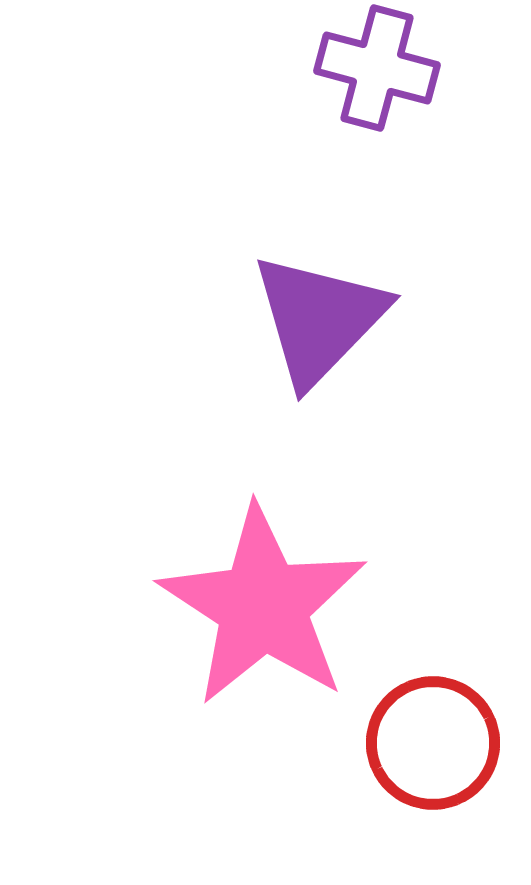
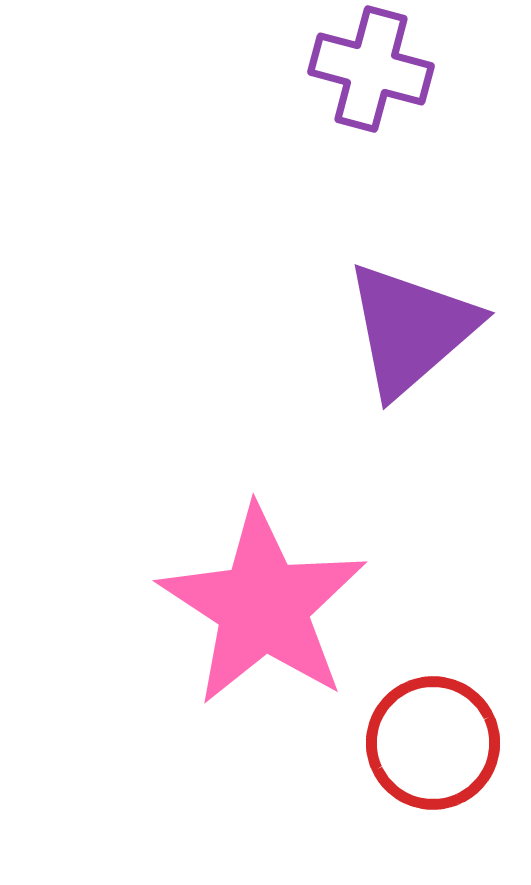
purple cross: moved 6 px left, 1 px down
purple triangle: moved 92 px right, 10 px down; rotated 5 degrees clockwise
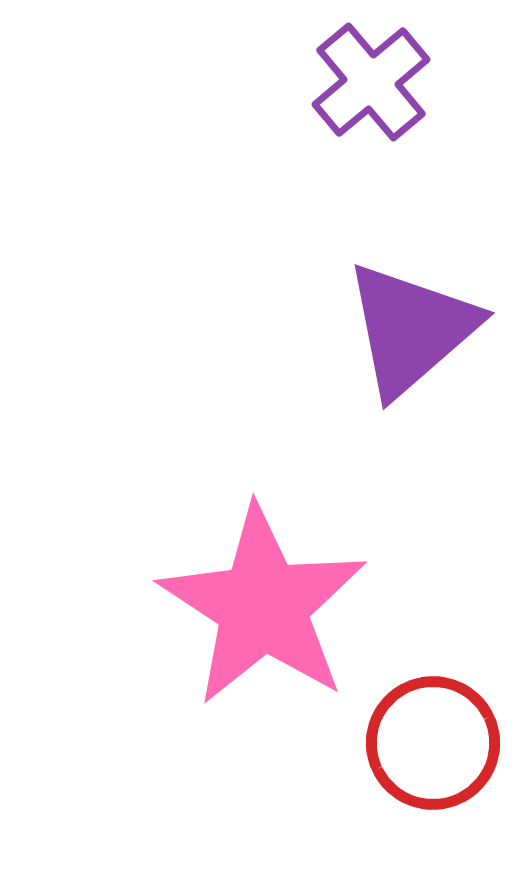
purple cross: moved 13 px down; rotated 35 degrees clockwise
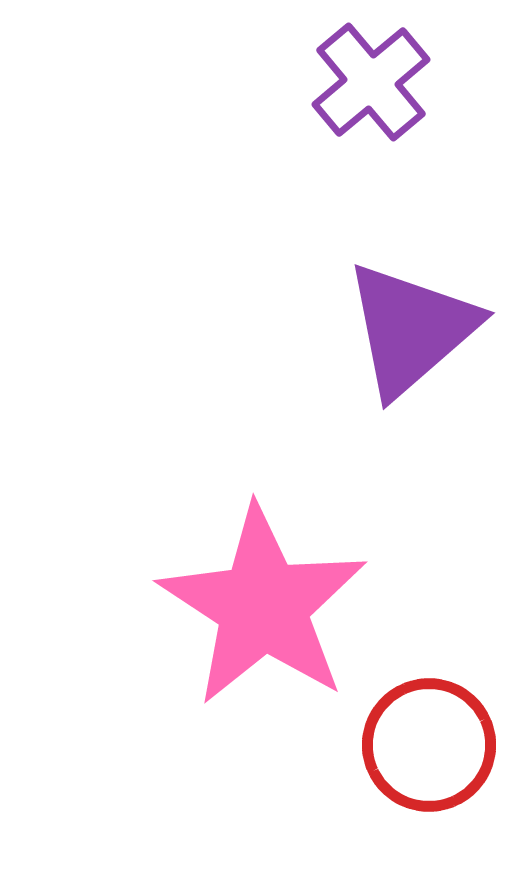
red circle: moved 4 px left, 2 px down
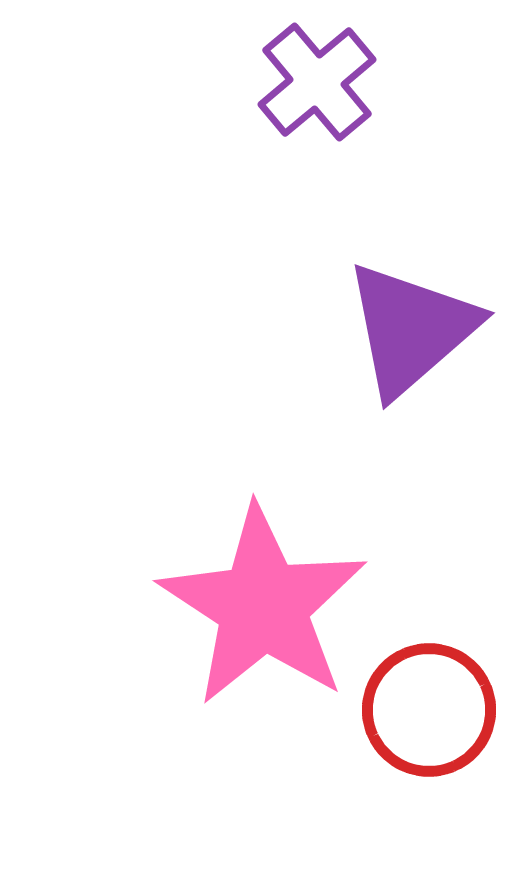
purple cross: moved 54 px left
red circle: moved 35 px up
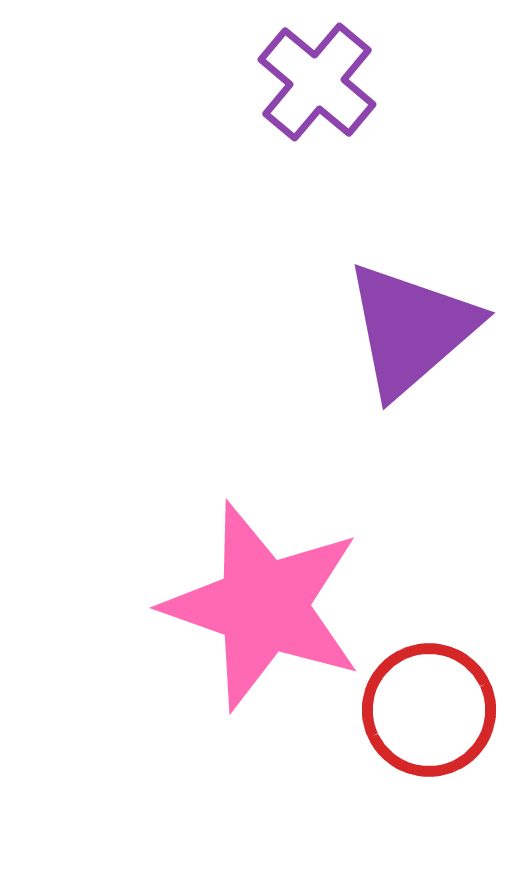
purple cross: rotated 10 degrees counterclockwise
pink star: rotated 14 degrees counterclockwise
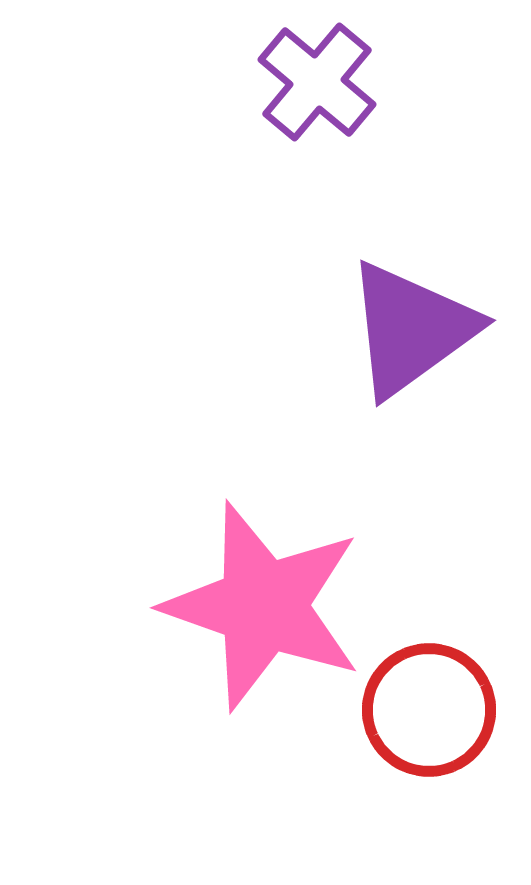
purple triangle: rotated 5 degrees clockwise
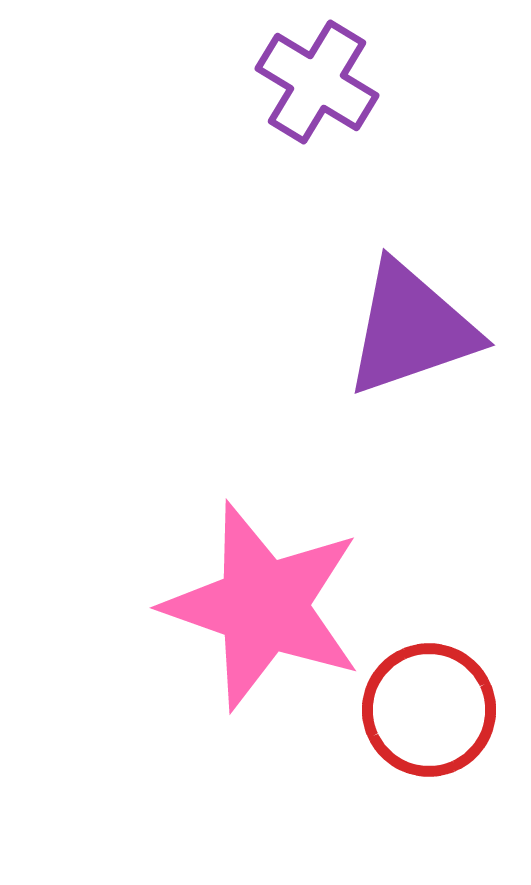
purple cross: rotated 9 degrees counterclockwise
purple triangle: rotated 17 degrees clockwise
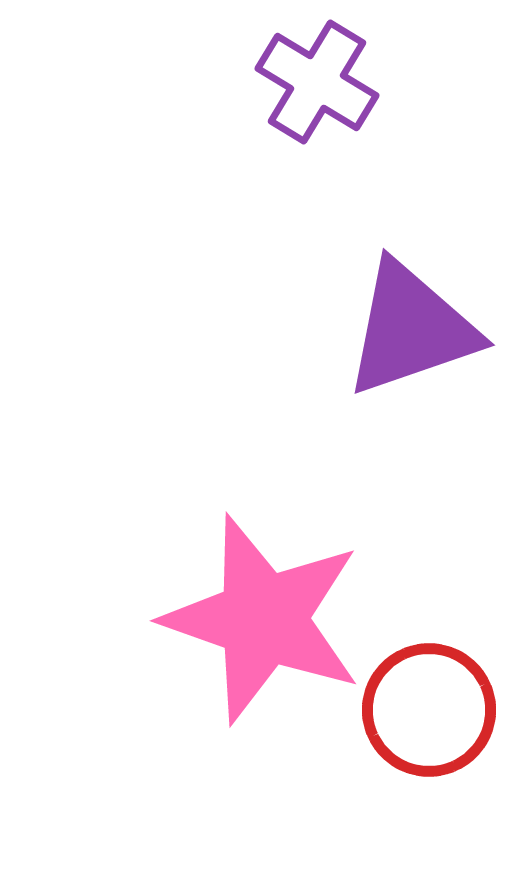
pink star: moved 13 px down
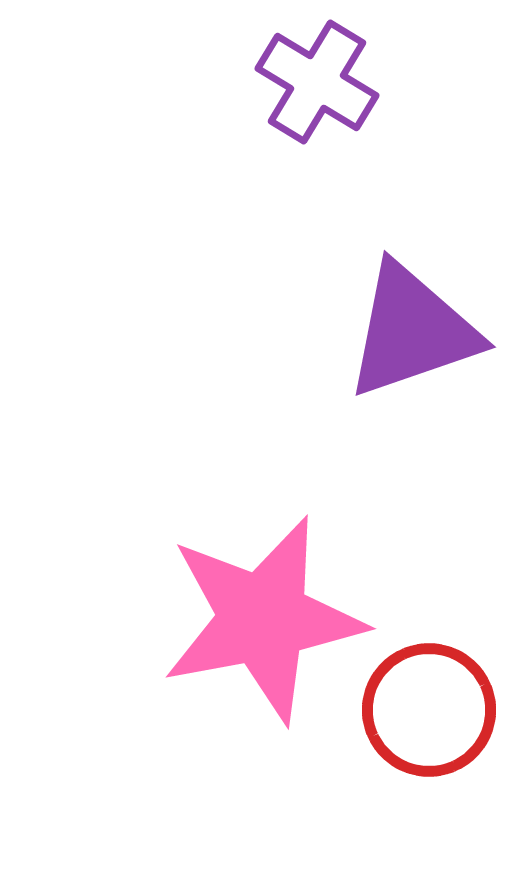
purple triangle: moved 1 px right, 2 px down
pink star: rotated 30 degrees counterclockwise
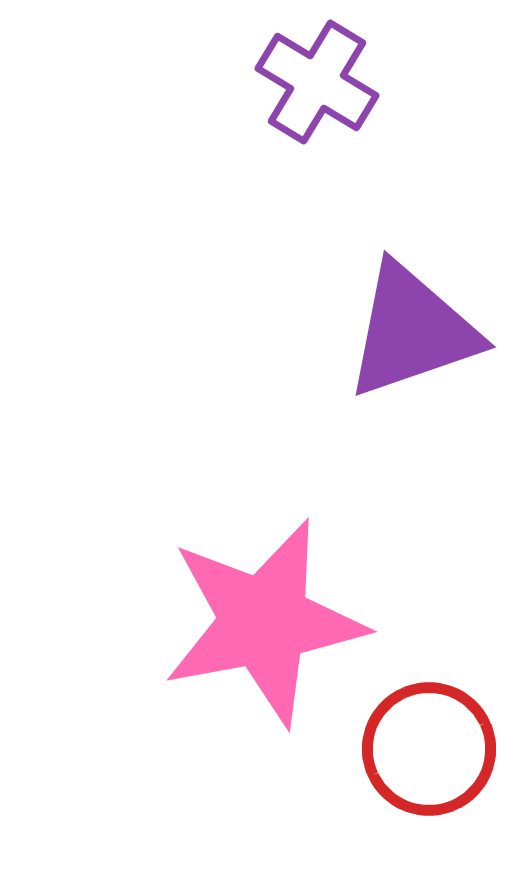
pink star: moved 1 px right, 3 px down
red circle: moved 39 px down
